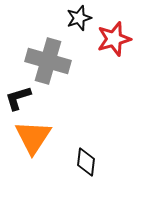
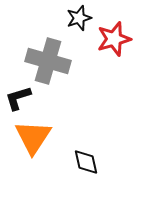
black diamond: rotated 20 degrees counterclockwise
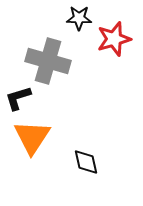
black star: rotated 20 degrees clockwise
orange triangle: moved 1 px left
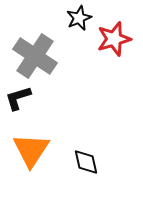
black star: rotated 25 degrees counterclockwise
gray cross: moved 13 px left, 5 px up; rotated 18 degrees clockwise
orange triangle: moved 1 px left, 13 px down
